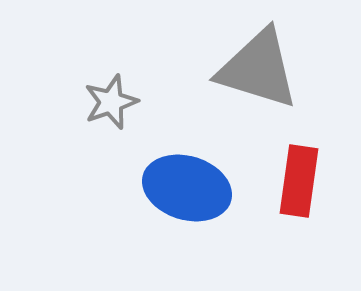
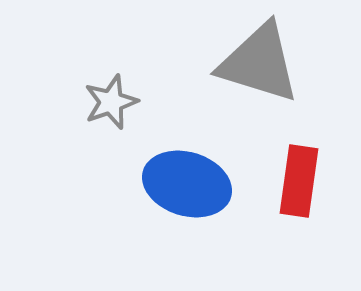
gray triangle: moved 1 px right, 6 px up
blue ellipse: moved 4 px up
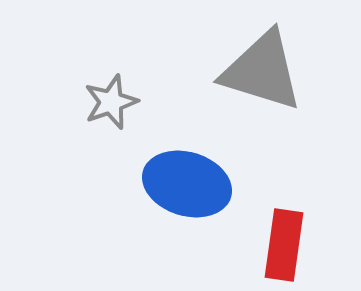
gray triangle: moved 3 px right, 8 px down
red rectangle: moved 15 px left, 64 px down
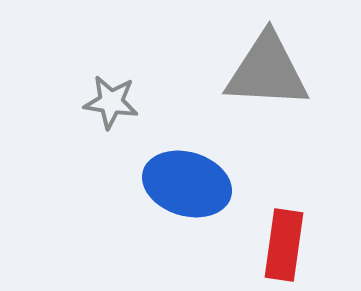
gray triangle: moved 5 px right; rotated 14 degrees counterclockwise
gray star: rotated 28 degrees clockwise
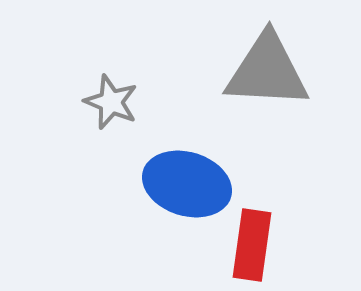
gray star: rotated 14 degrees clockwise
red rectangle: moved 32 px left
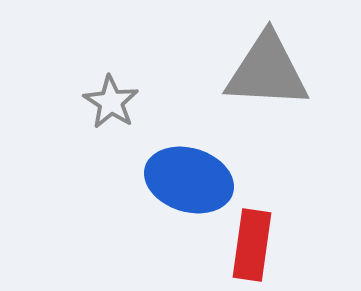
gray star: rotated 10 degrees clockwise
blue ellipse: moved 2 px right, 4 px up
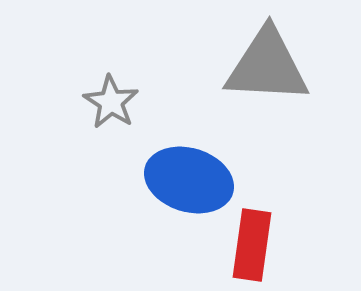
gray triangle: moved 5 px up
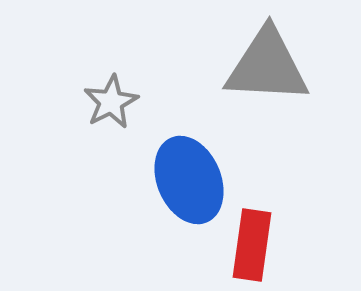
gray star: rotated 12 degrees clockwise
blue ellipse: rotated 50 degrees clockwise
